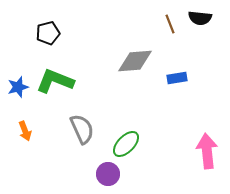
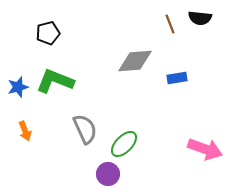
gray semicircle: moved 3 px right
green ellipse: moved 2 px left
pink arrow: moved 2 px left, 2 px up; rotated 116 degrees clockwise
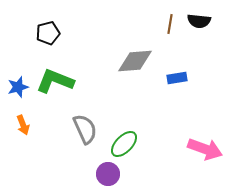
black semicircle: moved 1 px left, 3 px down
brown line: rotated 30 degrees clockwise
orange arrow: moved 2 px left, 6 px up
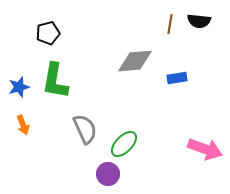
green L-shape: rotated 102 degrees counterclockwise
blue star: moved 1 px right
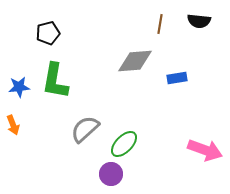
brown line: moved 10 px left
blue star: rotated 10 degrees clockwise
orange arrow: moved 10 px left
gray semicircle: rotated 108 degrees counterclockwise
pink arrow: moved 1 px down
purple circle: moved 3 px right
